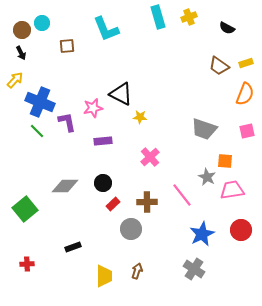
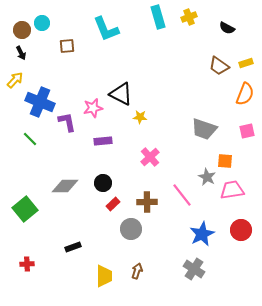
green line: moved 7 px left, 8 px down
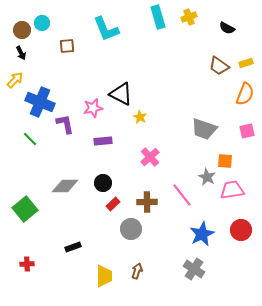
yellow star: rotated 24 degrees clockwise
purple L-shape: moved 2 px left, 2 px down
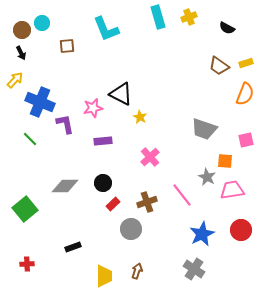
pink square: moved 1 px left, 9 px down
brown cross: rotated 18 degrees counterclockwise
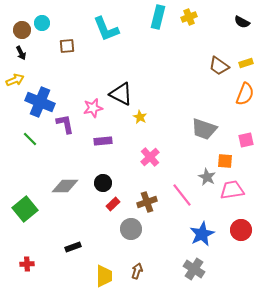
cyan rectangle: rotated 30 degrees clockwise
black semicircle: moved 15 px right, 6 px up
yellow arrow: rotated 24 degrees clockwise
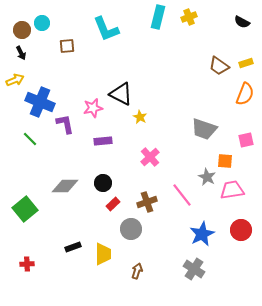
yellow trapezoid: moved 1 px left, 22 px up
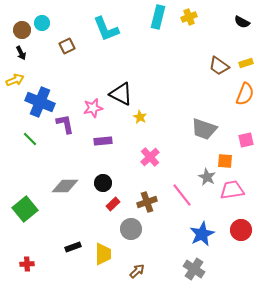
brown square: rotated 21 degrees counterclockwise
brown arrow: rotated 28 degrees clockwise
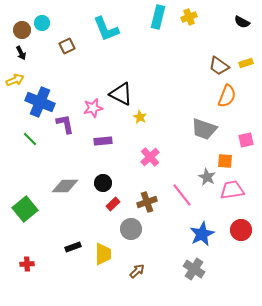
orange semicircle: moved 18 px left, 2 px down
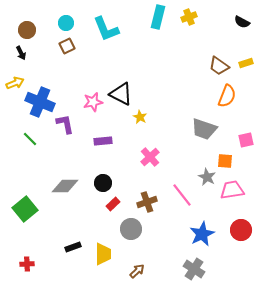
cyan circle: moved 24 px right
brown circle: moved 5 px right
yellow arrow: moved 3 px down
pink star: moved 6 px up
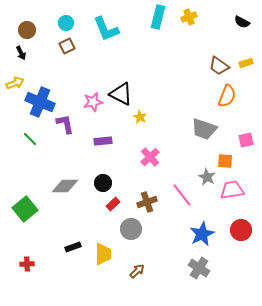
gray cross: moved 5 px right, 1 px up
